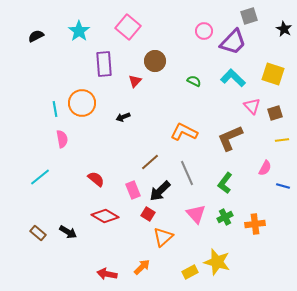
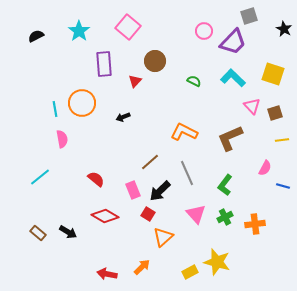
green L-shape at (225, 183): moved 2 px down
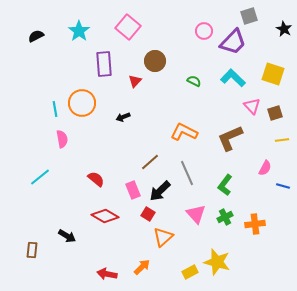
black arrow at (68, 232): moved 1 px left, 4 px down
brown rectangle at (38, 233): moved 6 px left, 17 px down; rotated 56 degrees clockwise
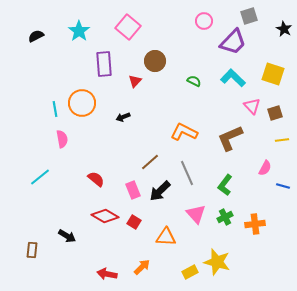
pink circle at (204, 31): moved 10 px up
red square at (148, 214): moved 14 px left, 8 px down
orange triangle at (163, 237): moved 3 px right; rotated 45 degrees clockwise
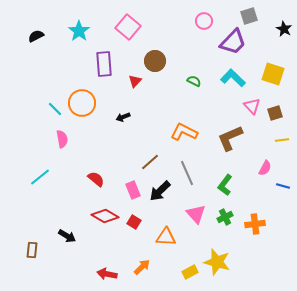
cyan line at (55, 109): rotated 35 degrees counterclockwise
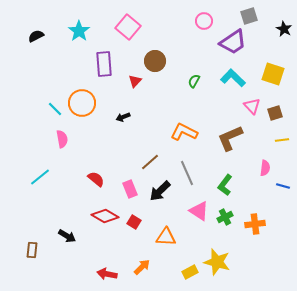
purple trapezoid at (233, 42): rotated 12 degrees clockwise
green semicircle at (194, 81): rotated 88 degrees counterclockwise
pink semicircle at (265, 168): rotated 21 degrees counterclockwise
pink rectangle at (133, 190): moved 3 px left, 1 px up
pink triangle at (196, 214): moved 3 px right, 3 px up; rotated 15 degrees counterclockwise
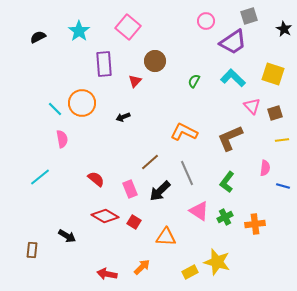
pink circle at (204, 21): moved 2 px right
black semicircle at (36, 36): moved 2 px right, 1 px down
green L-shape at (225, 185): moved 2 px right, 3 px up
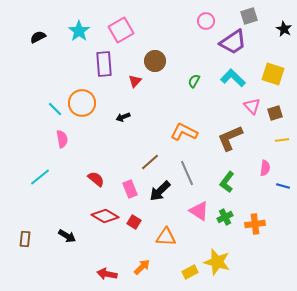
pink square at (128, 27): moved 7 px left, 3 px down; rotated 20 degrees clockwise
brown rectangle at (32, 250): moved 7 px left, 11 px up
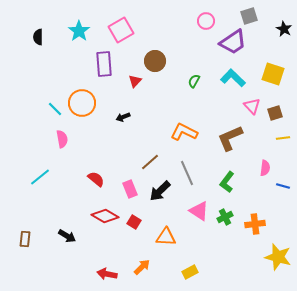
black semicircle at (38, 37): rotated 63 degrees counterclockwise
yellow line at (282, 140): moved 1 px right, 2 px up
yellow star at (217, 262): moved 61 px right, 5 px up
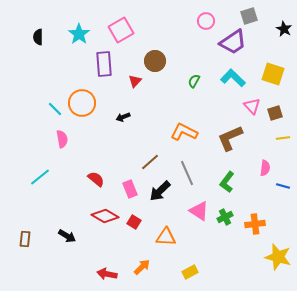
cyan star at (79, 31): moved 3 px down
